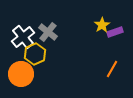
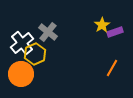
white cross: moved 1 px left, 6 px down
orange line: moved 1 px up
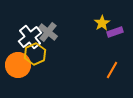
yellow star: moved 2 px up
white cross: moved 8 px right, 6 px up
orange line: moved 2 px down
orange circle: moved 3 px left, 9 px up
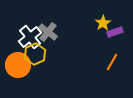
yellow star: moved 1 px right
orange line: moved 8 px up
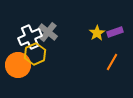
yellow star: moved 6 px left, 10 px down
white cross: rotated 15 degrees clockwise
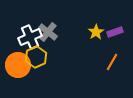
yellow star: moved 1 px left, 1 px up
yellow hexagon: moved 1 px right, 3 px down
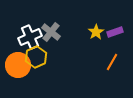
gray cross: moved 3 px right
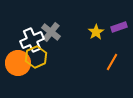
purple rectangle: moved 4 px right, 5 px up
white cross: moved 2 px right, 3 px down
orange circle: moved 2 px up
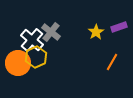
white cross: rotated 25 degrees counterclockwise
